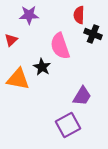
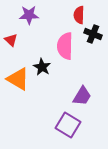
red triangle: rotated 32 degrees counterclockwise
pink semicircle: moved 5 px right; rotated 20 degrees clockwise
orange triangle: rotated 20 degrees clockwise
purple square: rotated 30 degrees counterclockwise
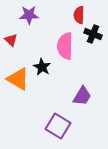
purple square: moved 10 px left, 1 px down
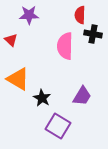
red semicircle: moved 1 px right
black cross: rotated 12 degrees counterclockwise
black star: moved 31 px down
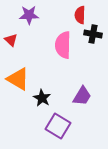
pink semicircle: moved 2 px left, 1 px up
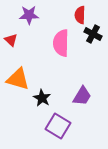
black cross: rotated 18 degrees clockwise
pink semicircle: moved 2 px left, 2 px up
orange triangle: rotated 15 degrees counterclockwise
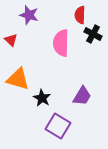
purple star: rotated 18 degrees clockwise
